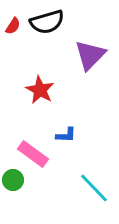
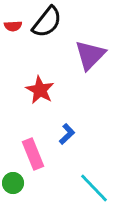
black semicircle: rotated 36 degrees counterclockwise
red semicircle: rotated 54 degrees clockwise
blue L-shape: moved 1 px right, 1 px up; rotated 45 degrees counterclockwise
pink rectangle: rotated 32 degrees clockwise
green circle: moved 3 px down
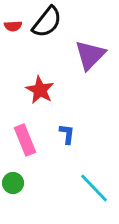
blue L-shape: rotated 40 degrees counterclockwise
pink rectangle: moved 8 px left, 14 px up
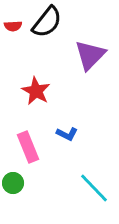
red star: moved 4 px left, 1 px down
blue L-shape: rotated 110 degrees clockwise
pink rectangle: moved 3 px right, 7 px down
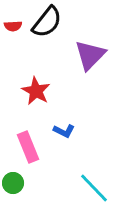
blue L-shape: moved 3 px left, 3 px up
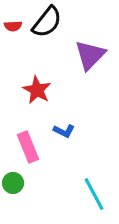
red star: moved 1 px right, 1 px up
cyan line: moved 6 px down; rotated 16 degrees clockwise
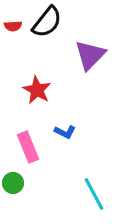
blue L-shape: moved 1 px right, 1 px down
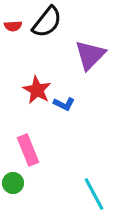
blue L-shape: moved 1 px left, 28 px up
pink rectangle: moved 3 px down
